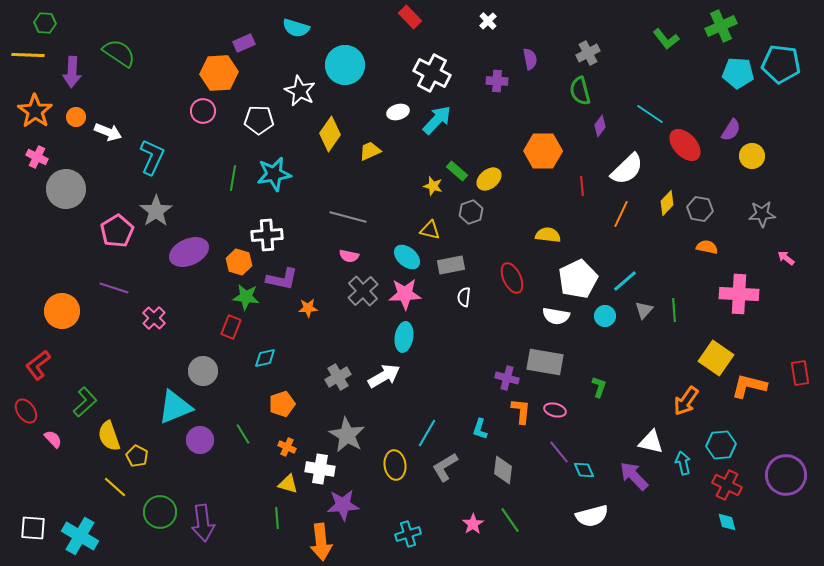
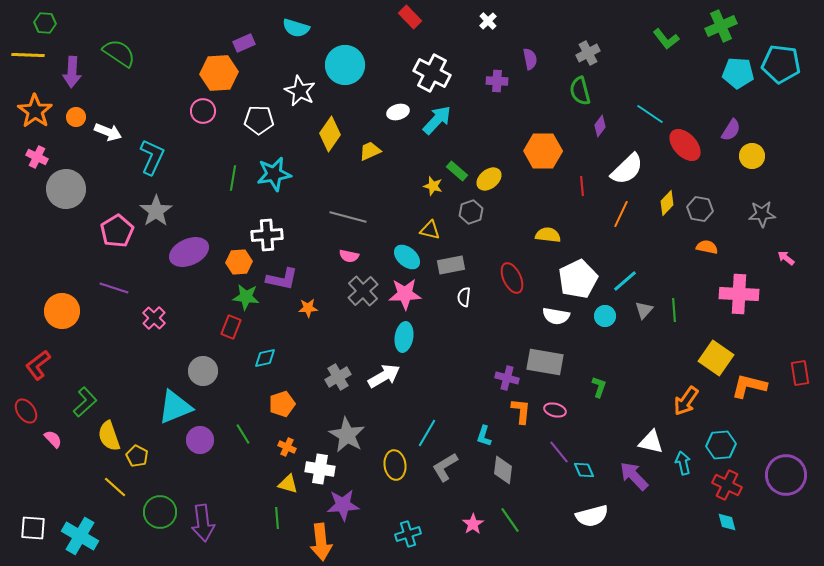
orange hexagon at (239, 262): rotated 20 degrees counterclockwise
cyan L-shape at (480, 429): moved 4 px right, 7 px down
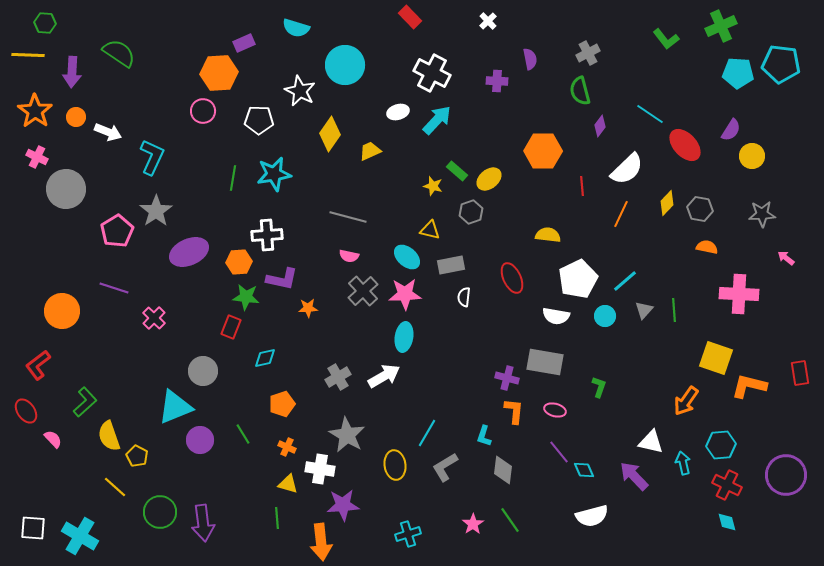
yellow square at (716, 358): rotated 16 degrees counterclockwise
orange L-shape at (521, 411): moved 7 px left
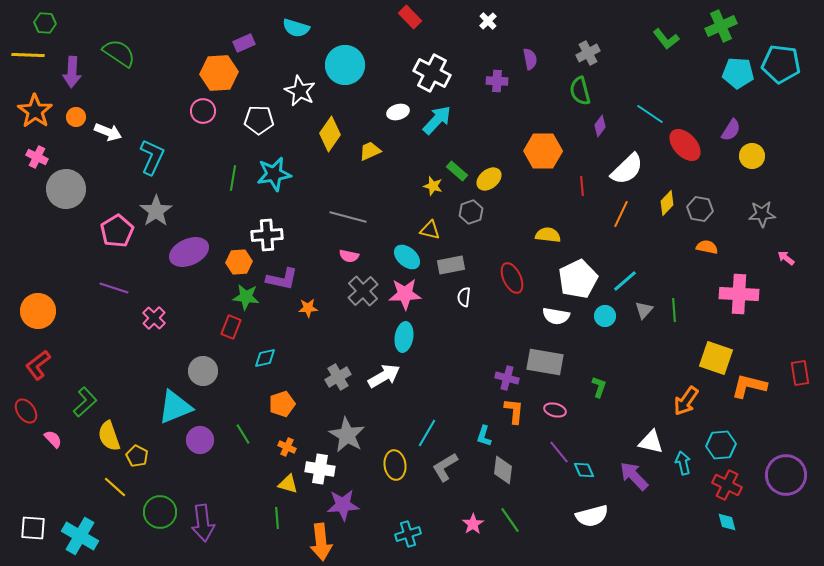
orange circle at (62, 311): moved 24 px left
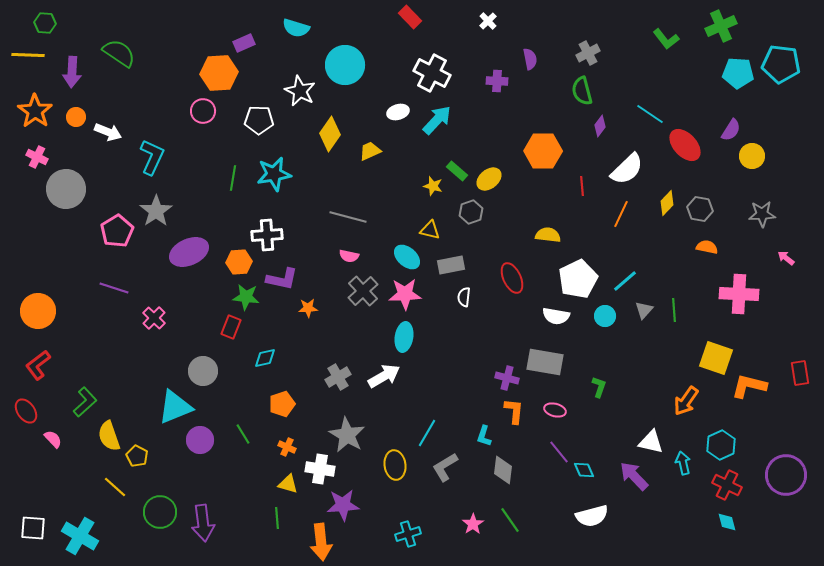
green semicircle at (580, 91): moved 2 px right
cyan hexagon at (721, 445): rotated 20 degrees counterclockwise
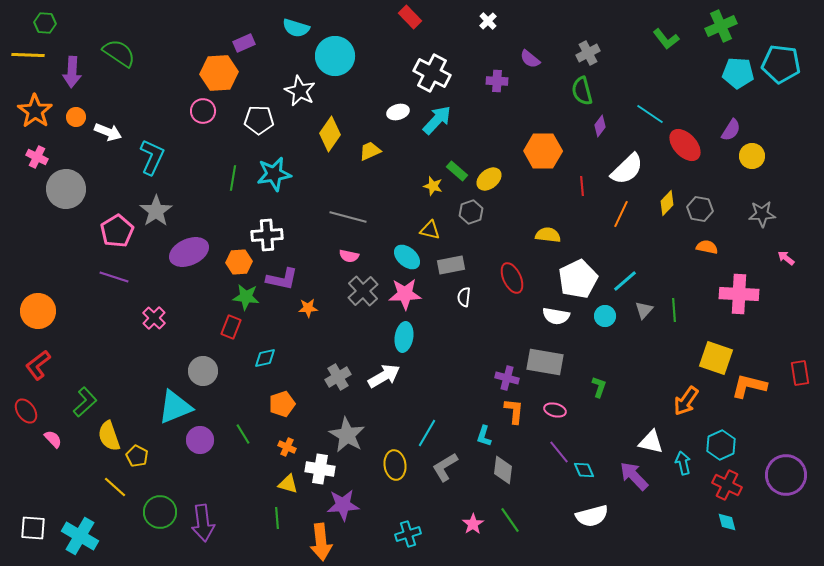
purple semicircle at (530, 59): rotated 140 degrees clockwise
cyan circle at (345, 65): moved 10 px left, 9 px up
purple line at (114, 288): moved 11 px up
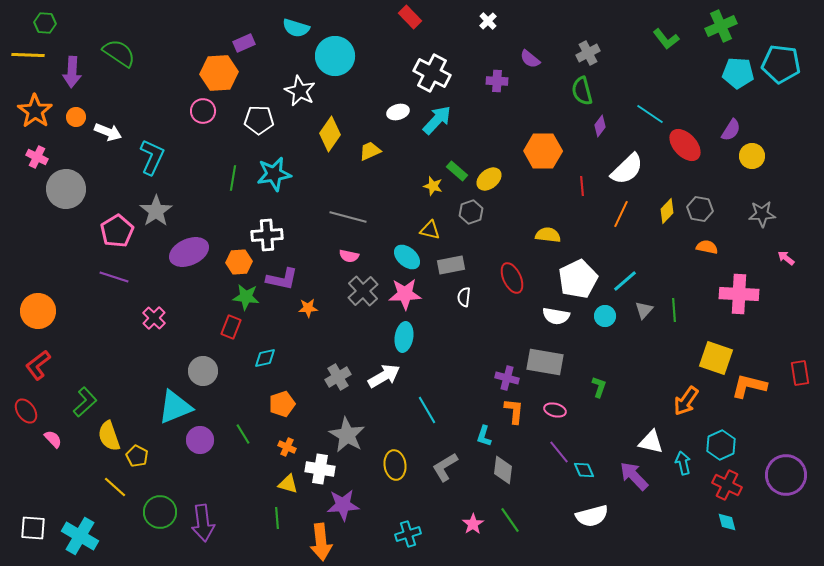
yellow diamond at (667, 203): moved 8 px down
cyan line at (427, 433): moved 23 px up; rotated 60 degrees counterclockwise
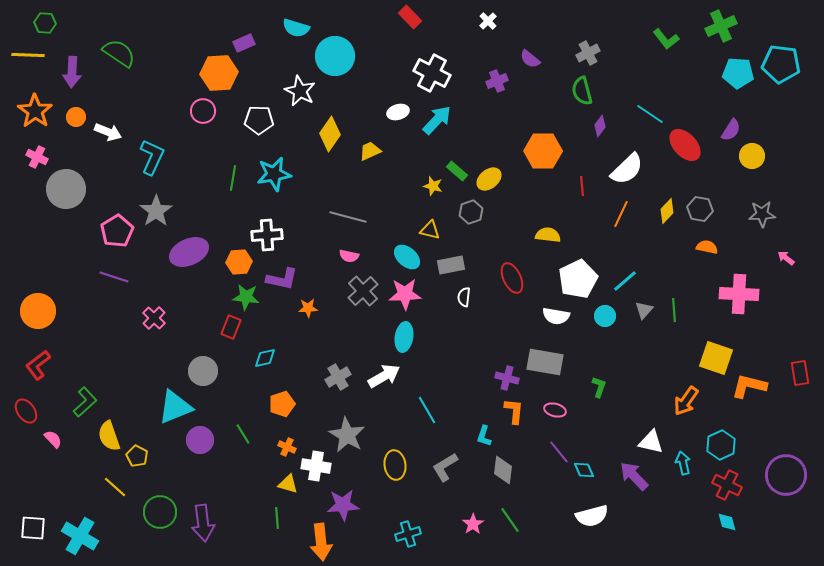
purple cross at (497, 81): rotated 25 degrees counterclockwise
white cross at (320, 469): moved 4 px left, 3 px up
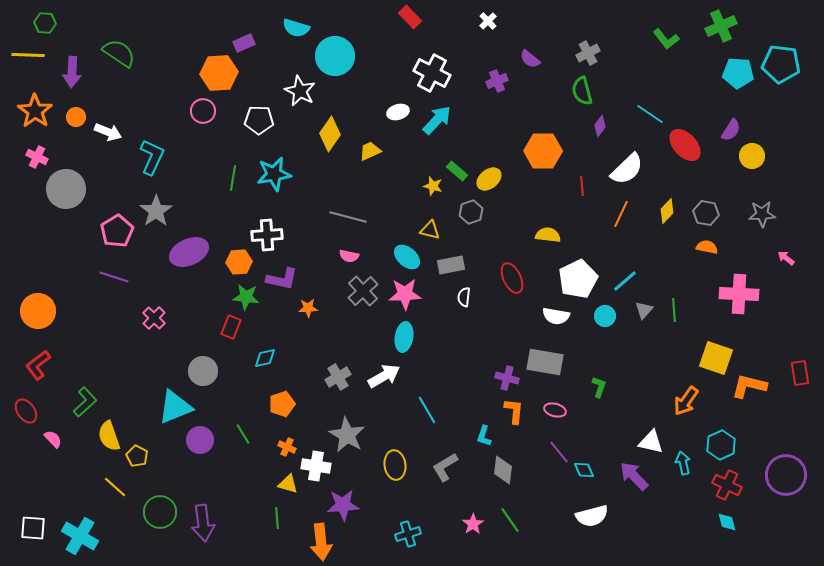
gray hexagon at (700, 209): moved 6 px right, 4 px down
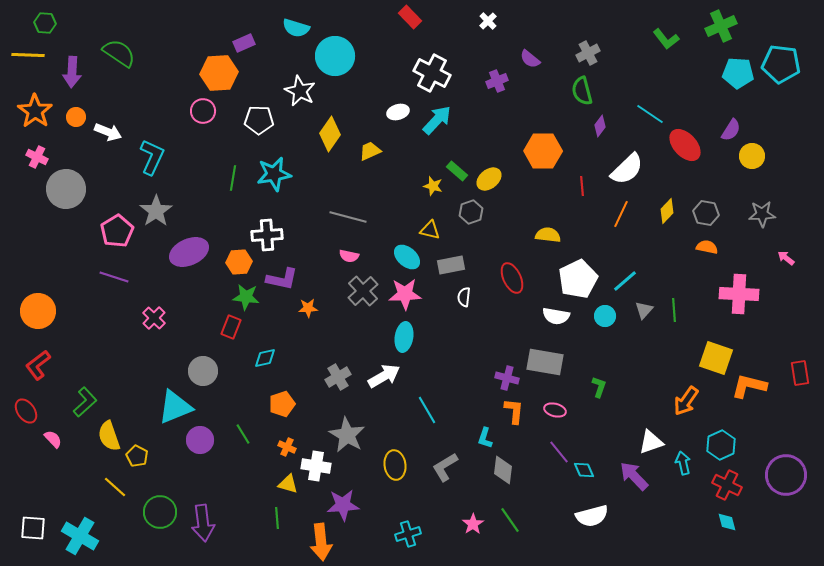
cyan L-shape at (484, 436): moved 1 px right, 2 px down
white triangle at (651, 442): rotated 32 degrees counterclockwise
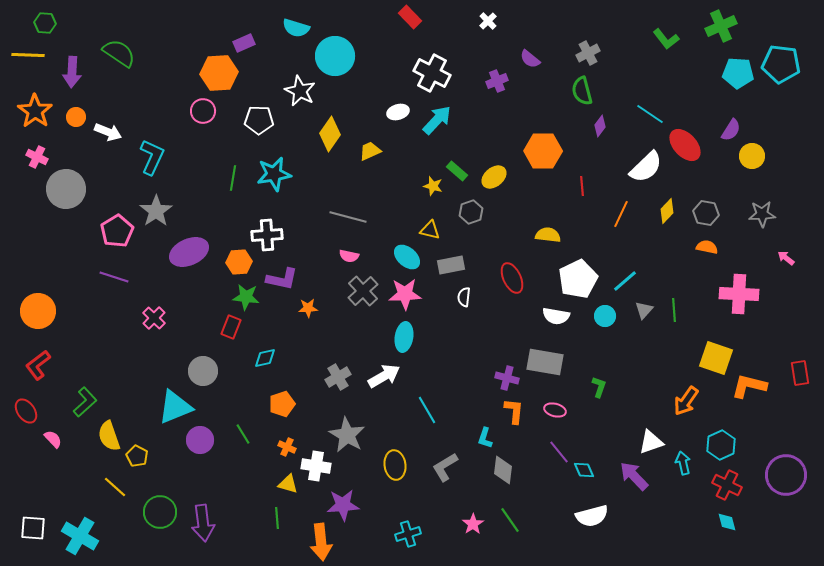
white semicircle at (627, 169): moved 19 px right, 2 px up
yellow ellipse at (489, 179): moved 5 px right, 2 px up
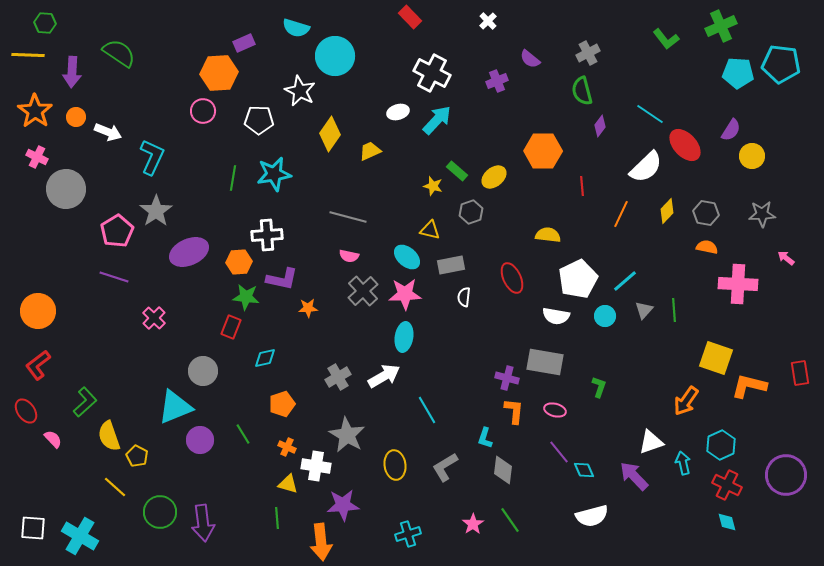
pink cross at (739, 294): moved 1 px left, 10 px up
